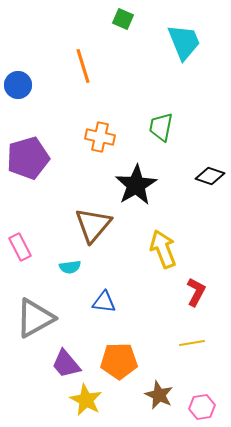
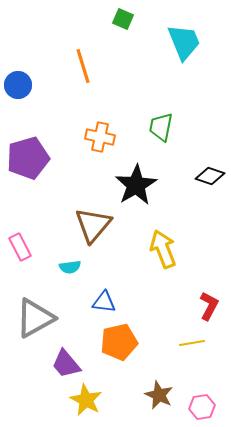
red L-shape: moved 13 px right, 14 px down
orange pentagon: moved 19 px up; rotated 12 degrees counterclockwise
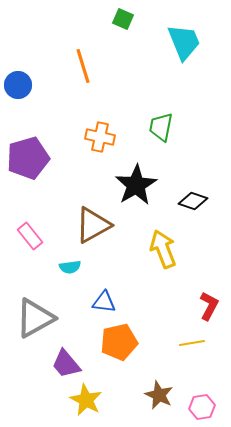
black diamond: moved 17 px left, 25 px down
brown triangle: rotated 21 degrees clockwise
pink rectangle: moved 10 px right, 11 px up; rotated 12 degrees counterclockwise
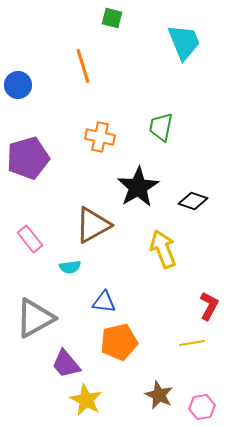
green square: moved 11 px left, 1 px up; rotated 10 degrees counterclockwise
black star: moved 2 px right, 2 px down
pink rectangle: moved 3 px down
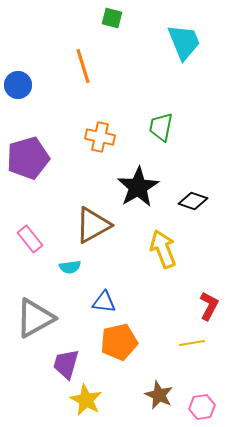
purple trapezoid: rotated 56 degrees clockwise
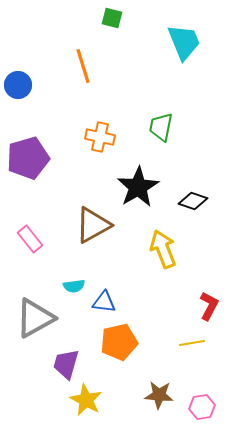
cyan semicircle: moved 4 px right, 19 px down
brown star: rotated 20 degrees counterclockwise
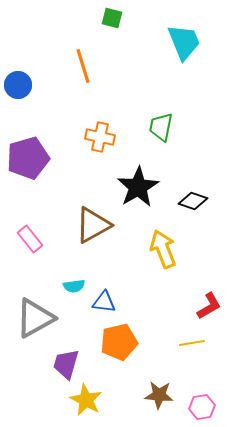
red L-shape: rotated 32 degrees clockwise
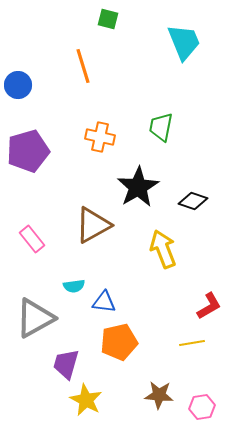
green square: moved 4 px left, 1 px down
purple pentagon: moved 7 px up
pink rectangle: moved 2 px right
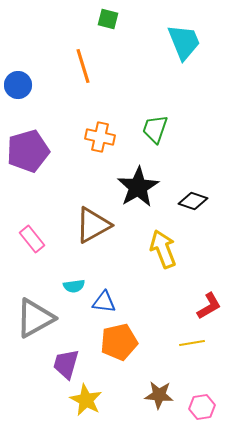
green trapezoid: moved 6 px left, 2 px down; rotated 8 degrees clockwise
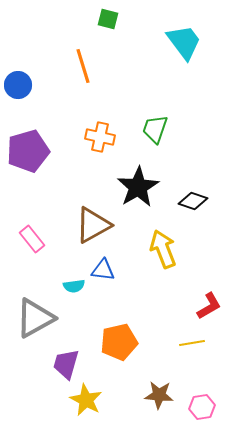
cyan trapezoid: rotated 15 degrees counterclockwise
blue triangle: moved 1 px left, 32 px up
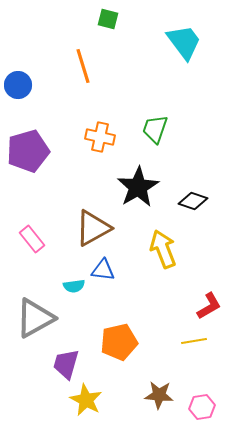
brown triangle: moved 3 px down
yellow line: moved 2 px right, 2 px up
